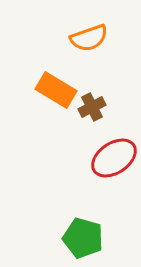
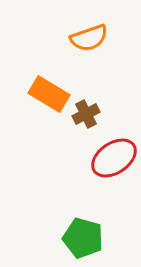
orange rectangle: moved 7 px left, 4 px down
brown cross: moved 6 px left, 7 px down
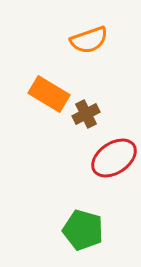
orange semicircle: moved 2 px down
green pentagon: moved 8 px up
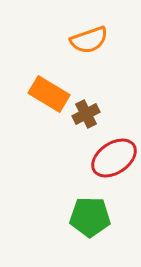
green pentagon: moved 7 px right, 13 px up; rotated 15 degrees counterclockwise
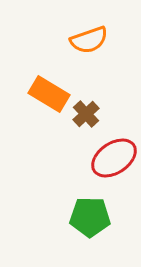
brown cross: rotated 16 degrees counterclockwise
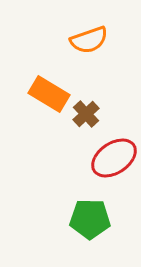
green pentagon: moved 2 px down
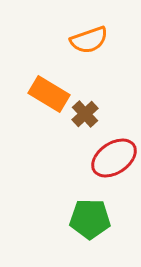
brown cross: moved 1 px left
